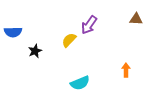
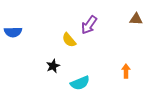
yellow semicircle: rotated 84 degrees counterclockwise
black star: moved 18 px right, 15 px down
orange arrow: moved 1 px down
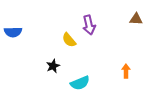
purple arrow: rotated 48 degrees counterclockwise
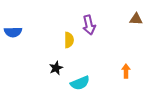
yellow semicircle: rotated 140 degrees counterclockwise
black star: moved 3 px right, 2 px down
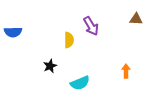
purple arrow: moved 2 px right, 1 px down; rotated 18 degrees counterclockwise
black star: moved 6 px left, 2 px up
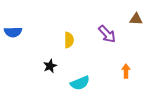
purple arrow: moved 16 px right, 8 px down; rotated 12 degrees counterclockwise
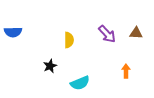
brown triangle: moved 14 px down
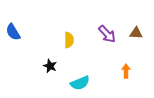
blue semicircle: rotated 60 degrees clockwise
black star: rotated 24 degrees counterclockwise
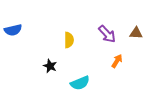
blue semicircle: moved 2 px up; rotated 72 degrees counterclockwise
orange arrow: moved 9 px left, 10 px up; rotated 32 degrees clockwise
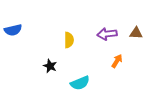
purple arrow: rotated 126 degrees clockwise
